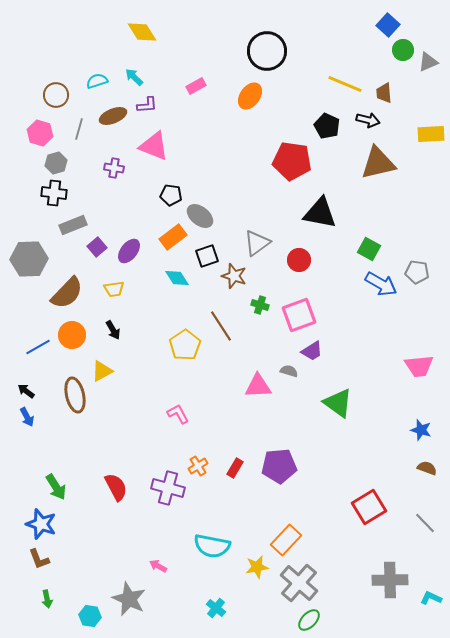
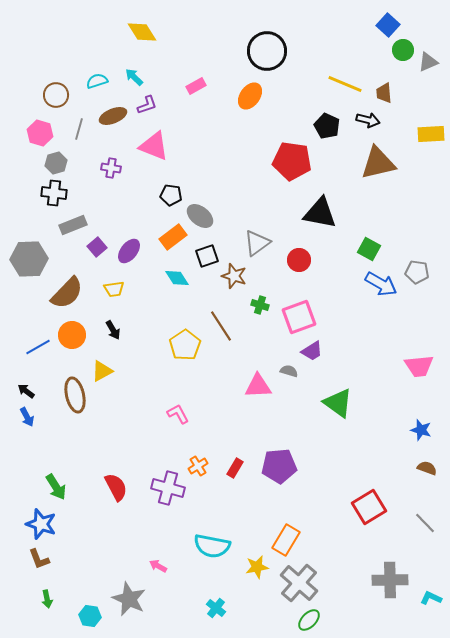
purple L-shape at (147, 105): rotated 15 degrees counterclockwise
purple cross at (114, 168): moved 3 px left
pink square at (299, 315): moved 2 px down
orange rectangle at (286, 540): rotated 12 degrees counterclockwise
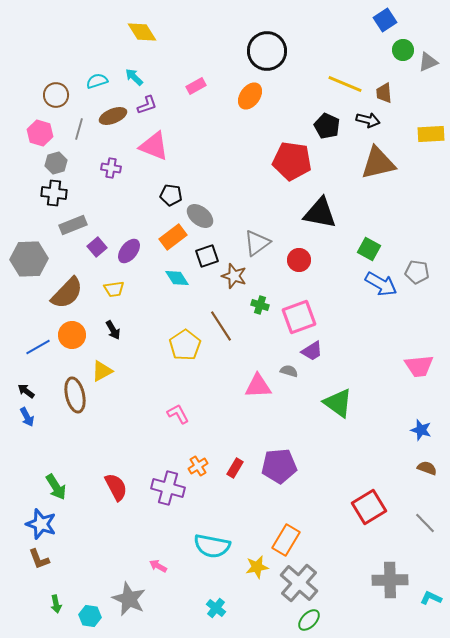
blue square at (388, 25): moved 3 px left, 5 px up; rotated 15 degrees clockwise
green arrow at (47, 599): moved 9 px right, 5 px down
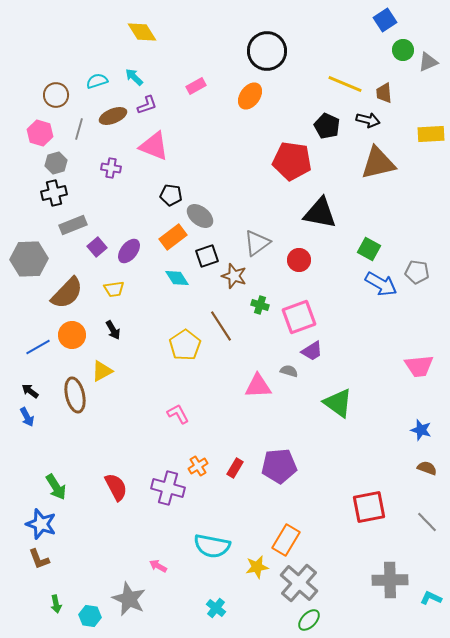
black cross at (54, 193): rotated 20 degrees counterclockwise
black arrow at (26, 391): moved 4 px right
red square at (369, 507): rotated 20 degrees clockwise
gray line at (425, 523): moved 2 px right, 1 px up
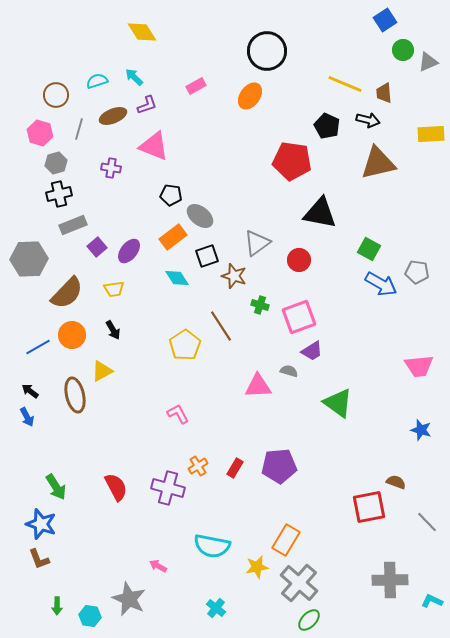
black cross at (54, 193): moved 5 px right, 1 px down
brown semicircle at (427, 468): moved 31 px left, 14 px down
cyan L-shape at (431, 598): moved 1 px right, 3 px down
green arrow at (56, 604): moved 1 px right, 2 px down; rotated 12 degrees clockwise
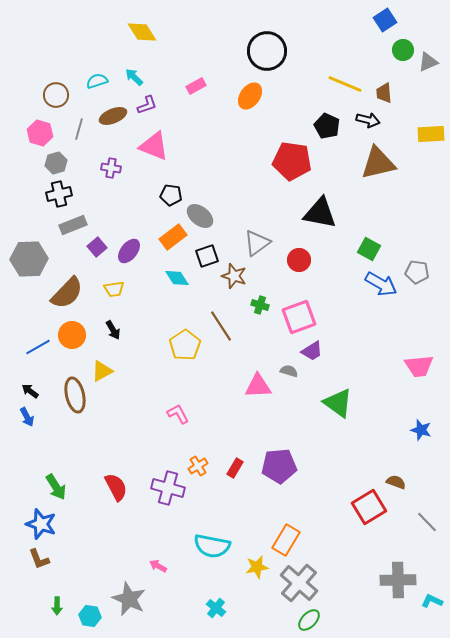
red square at (369, 507): rotated 20 degrees counterclockwise
gray cross at (390, 580): moved 8 px right
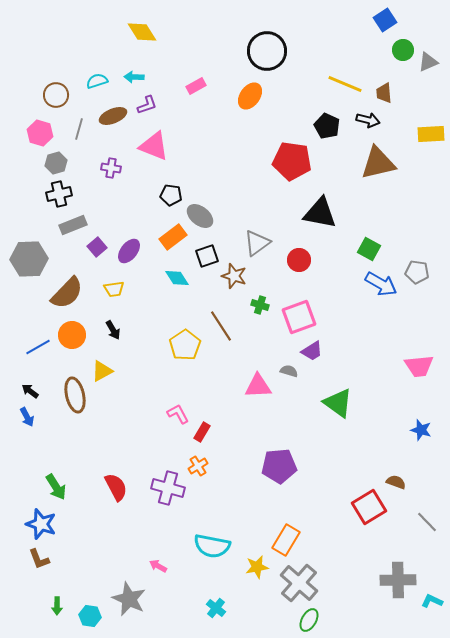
cyan arrow at (134, 77): rotated 42 degrees counterclockwise
red rectangle at (235, 468): moved 33 px left, 36 px up
green ellipse at (309, 620): rotated 15 degrees counterclockwise
